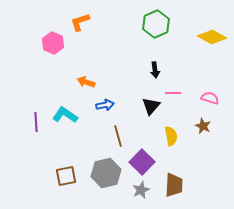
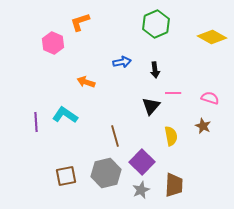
blue arrow: moved 17 px right, 43 px up
brown line: moved 3 px left
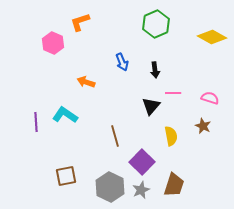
blue arrow: rotated 78 degrees clockwise
gray hexagon: moved 4 px right, 14 px down; rotated 20 degrees counterclockwise
brown trapezoid: rotated 15 degrees clockwise
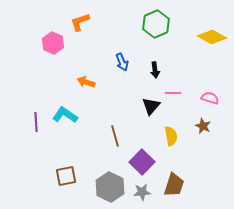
gray star: moved 1 px right, 2 px down; rotated 18 degrees clockwise
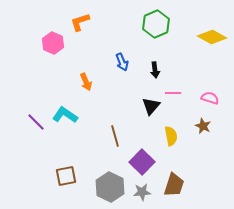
orange arrow: rotated 132 degrees counterclockwise
purple line: rotated 42 degrees counterclockwise
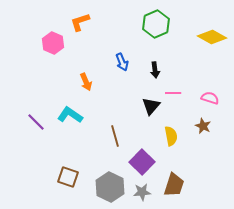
cyan L-shape: moved 5 px right
brown square: moved 2 px right, 1 px down; rotated 30 degrees clockwise
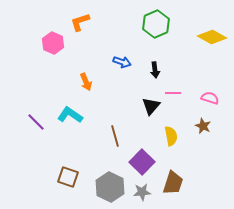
blue arrow: rotated 48 degrees counterclockwise
brown trapezoid: moved 1 px left, 2 px up
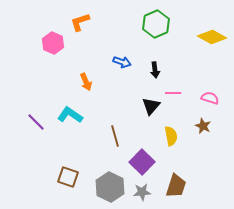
brown trapezoid: moved 3 px right, 3 px down
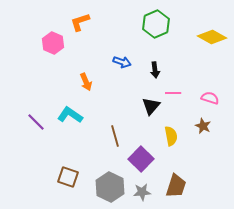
purple square: moved 1 px left, 3 px up
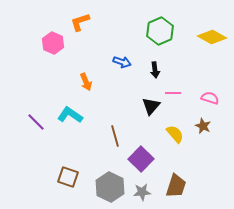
green hexagon: moved 4 px right, 7 px down
yellow semicircle: moved 4 px right, 2 px up; rotated 30 degrees counterclockwise
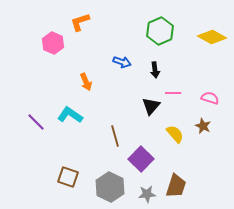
gray star: moved 5 px right, 2 px down
